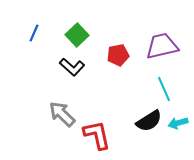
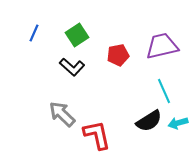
green square: rotated 10 degrees clockwise
cyan line: moved 2 px down
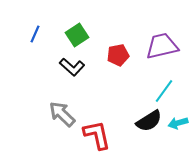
blue line: moved 1 px right, 1 px down
cyan line: rotated 60 degrees clockwise
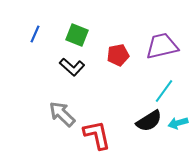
green square: rotated 35 degrees counterclockwise
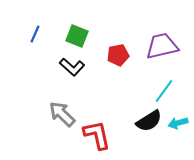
green square: moved 1 px down
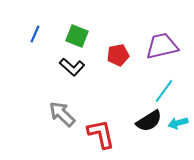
red L-shape: moved 4 px right, 1 px up
